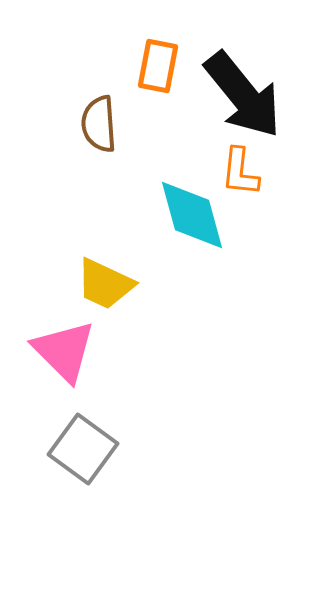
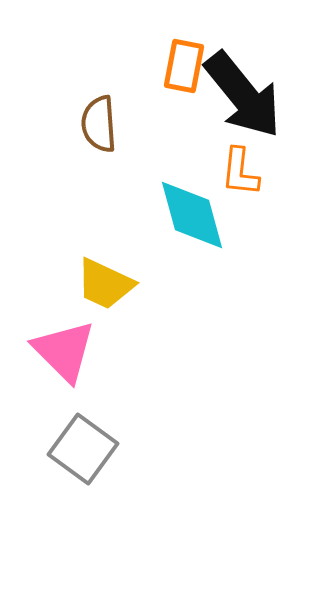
orange rectangle: moved 26 px right
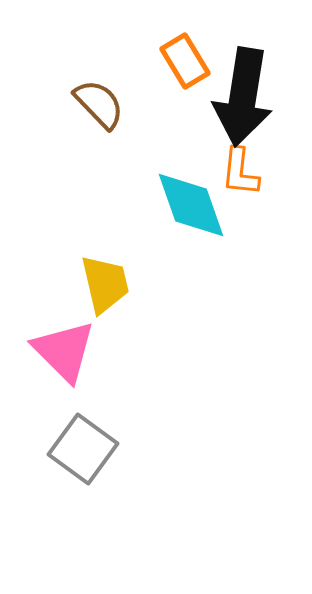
orange rectangle: moved 1 px right, 5 px up; rotated 42 degrees counterclockwise
black arrow: moved 2 px down; rotated 48 degrees clockwise
brown semicircle: moved 20 px up; rotated 140 degrees clockwise
cyan diamond: moved 1 px left, 10 px up; rotated 4 degrees counterclockwise
yellow trapezoid: rotated 128 degrees counterclockwise
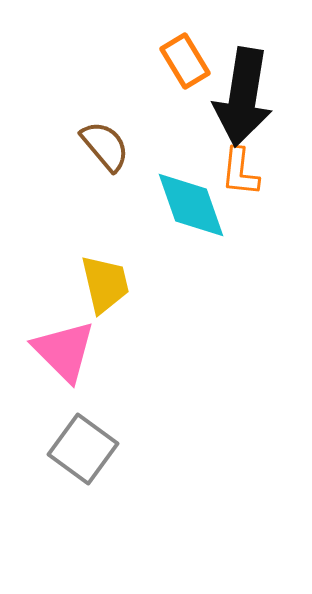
brown semicircle: moved 6 px right, 42 px down; rotated 4 degrees clockwise
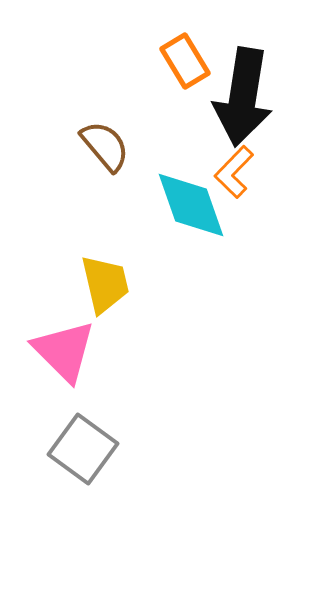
orange L-shape: moved 6 px left; rotated 38 degrees clockwise
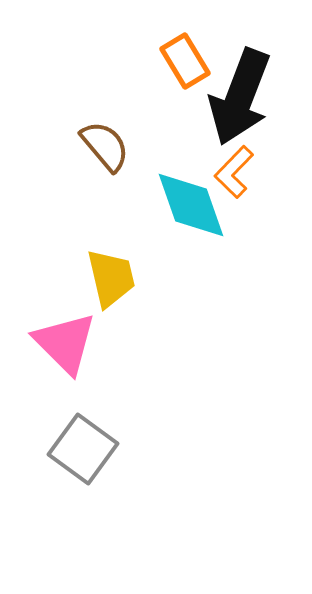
black arrow: moved 3 px left; rotated 12 degrees clockwise
yellow trapezoid: moved 6 px right, 6 px up
pink triangle: moved 1 px right, 8 px up
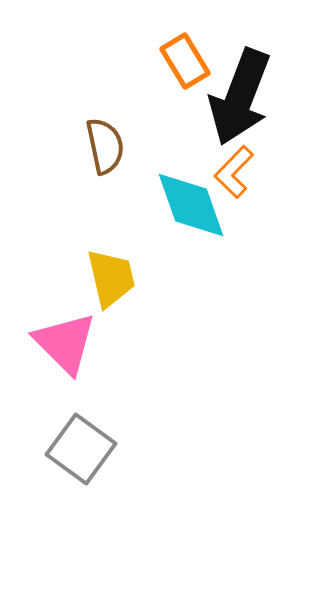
brown semicircle: rotated 28 degrees clockwise
gray square: moved 2 px left
